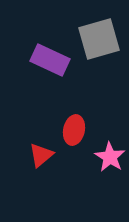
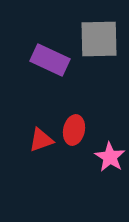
gray square: rotated 15 degrees clockwise
red triangle: moved 15 px up; rotated 20 degrees clockwise
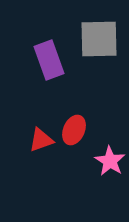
purple rectangle: moved 1 px left; rotated 45 degrees clockwise
red ellipse: rotated 12 degrees clockwise
pink star: moved 4 px down
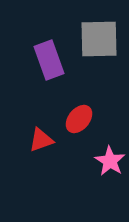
red ellipse: moved 5 px right, 11 px up; rotated 16 degrees clockwise
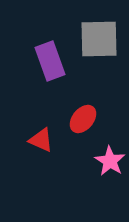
purple rectangle: moved 1 px right, 1 px down
red ellipse: moved 4 px right
red triangle: rotated 44 degrees clockwise
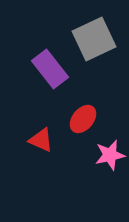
gray square: moved 5 px left; rotated 24 degrees counterclockwise
purple rectangle: moved 8 px down; rotated 18 degrees counterclockwise
pink star: moved 6 px up; rotated 28 degrees clockwise
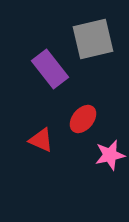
gray square: moved 1 px left; rotated 12 degrees clockwise
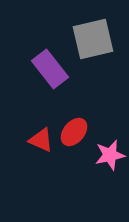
red ellipse: moved 9 px left, 13 px down
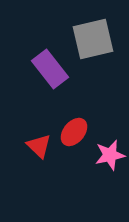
red triangle: moved 2 px left, 6 px down; rotated 20 degrees clockwise
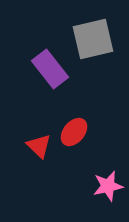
pink star: moved 2 px left, 31 px down
